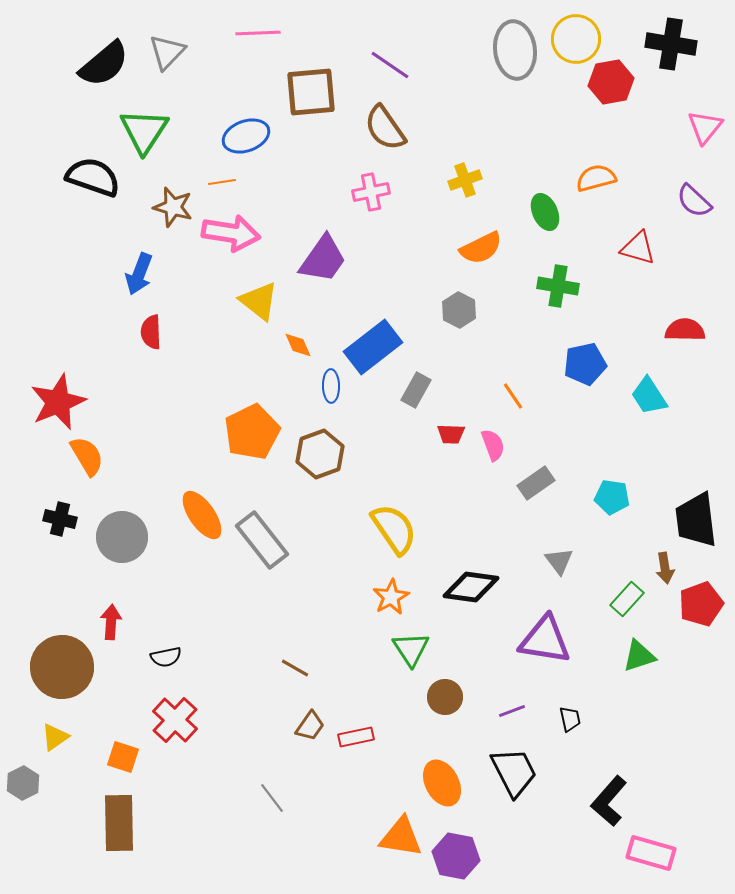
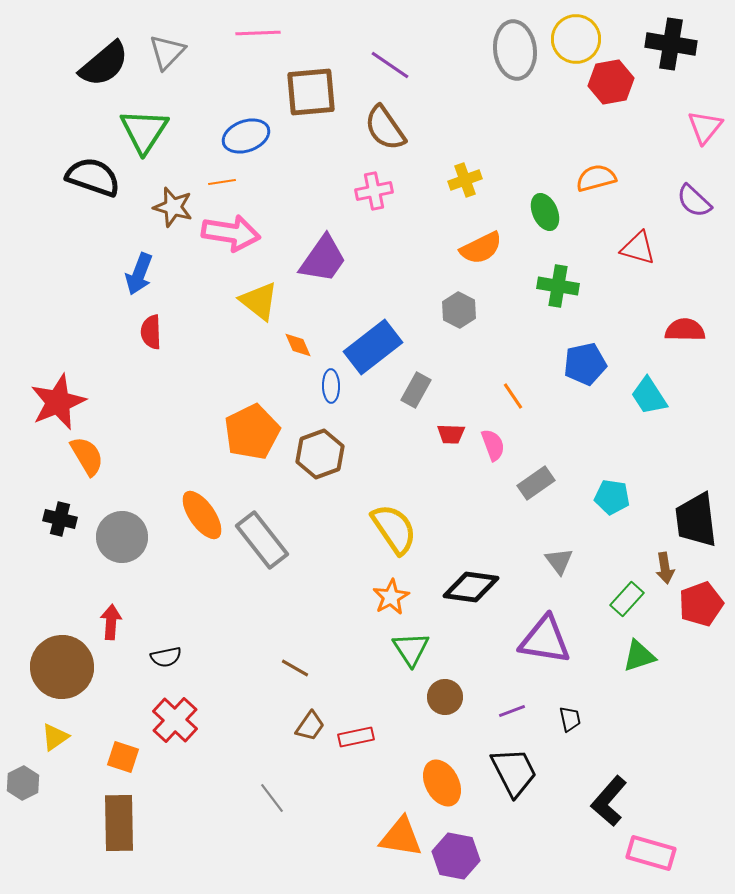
pink cross at (371, 192): moved 3 px right, 1 px up
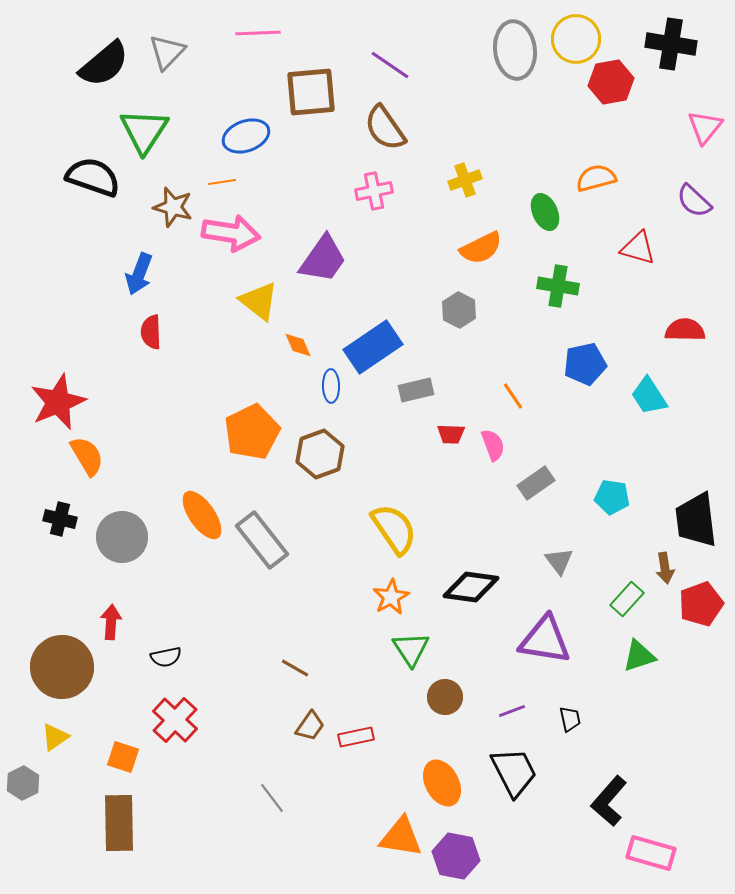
blue rectangle at (373, 347): rotated 4 degrees clockwise
gray rectangle at (416, 390): rotated 48 degrees clockwise
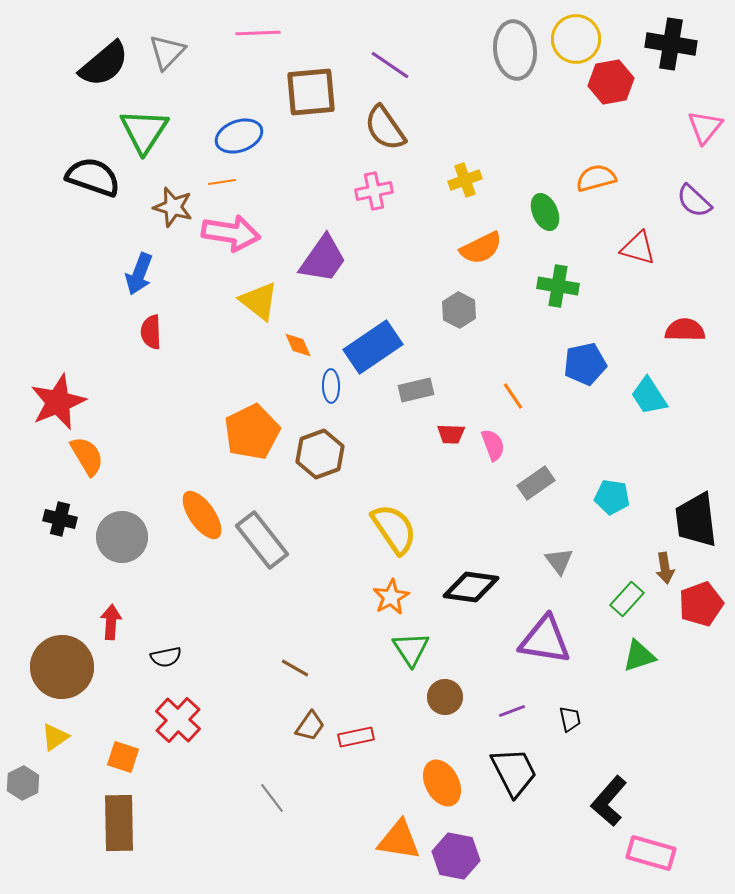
blue ellipse at (246, 136): moved 7 px left
red cross at (175, 720): moved 3 px right
orange triangle at (401, 837): moved 2 px left, 3 px down
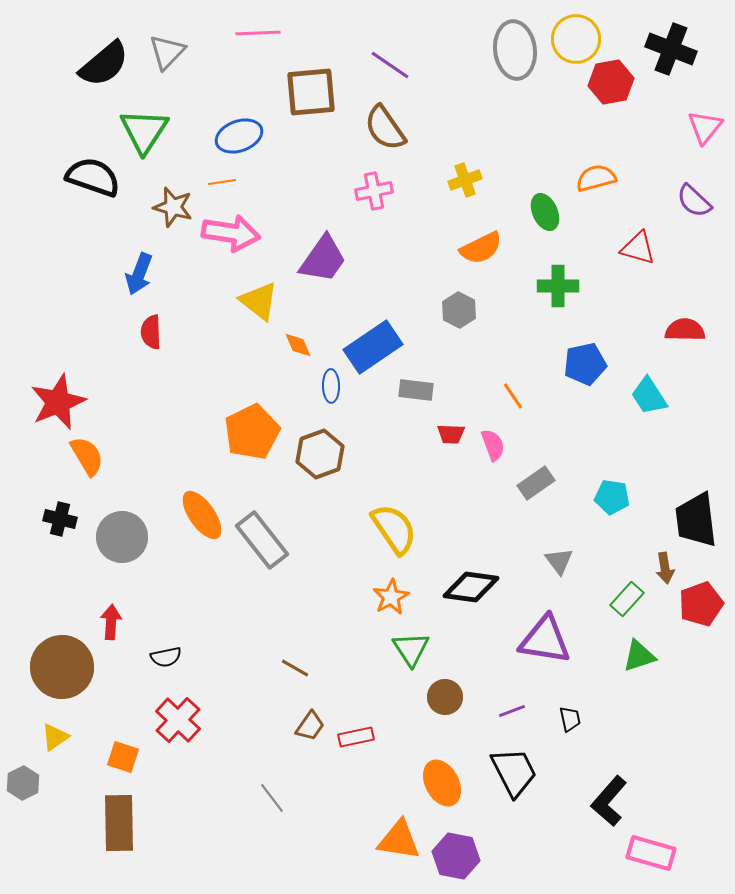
black cross at (671, 44): moved 5 px down; rotated 12 degrees clockwise
green cross at (558, 286): rotated 9 degrees counterclockwise
gray rectangle at (416, 390): rotated 20 degrees clockwise
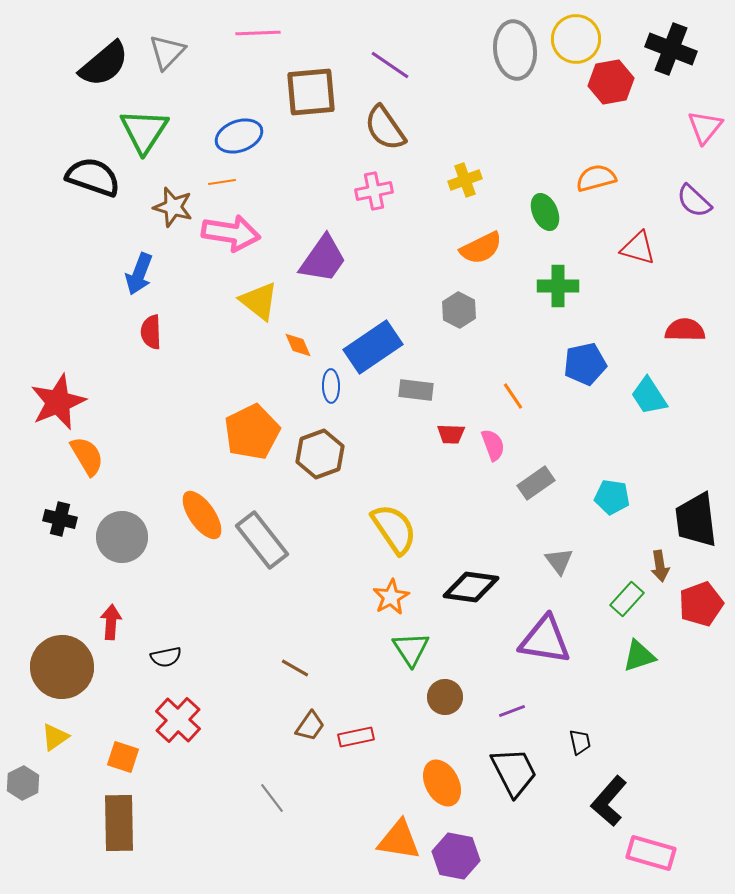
brown arrow at (665, 568): moved 5 px left, 2 px up
black trapezoid at (570, 719): moved 10 px right, 23 px down
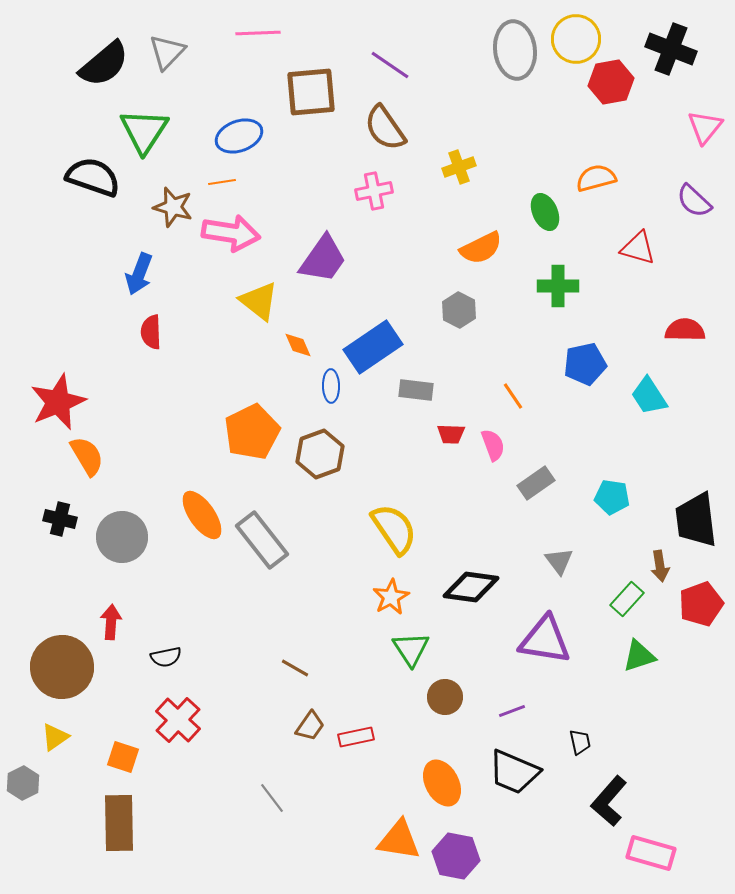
yellow cross at (465, 180): moved 6 px left, 13 px up
black trapezoid at (514, 772): rotated 140 degrees clockwise
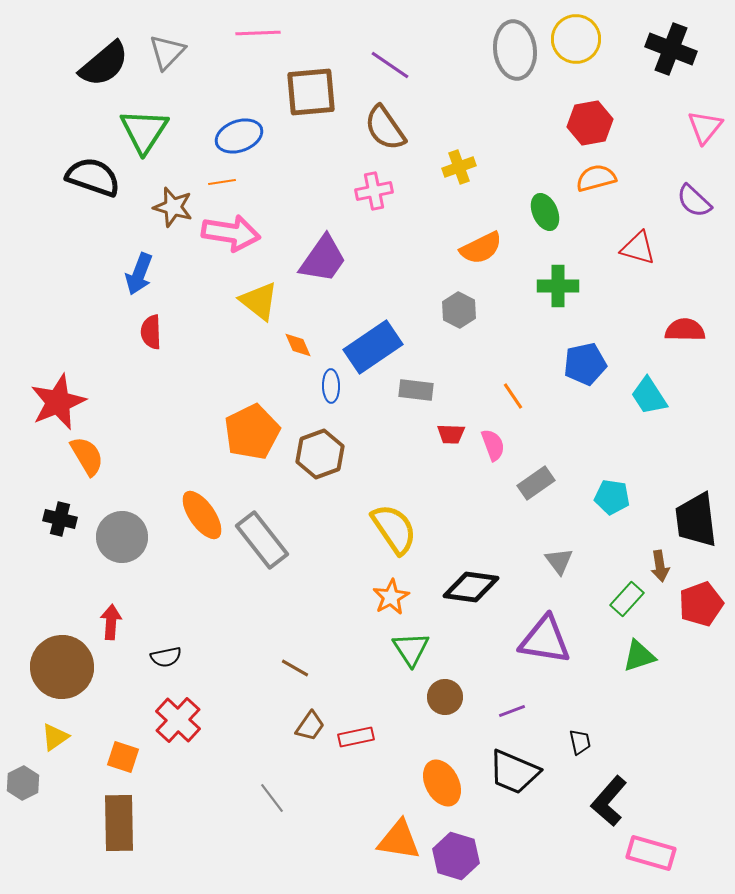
red hexagon at (611, 82): moved 21 px left, 41 px down
purple hexagon at (456, 856): rotated 6 degrees clockwise
